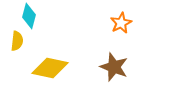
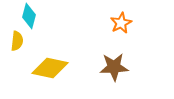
brown star: rotated 24 degrees counterclockwise
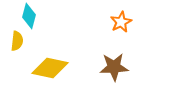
orange star: moved 1 px up
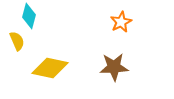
yellow semicircle: rotated 30 degrees counterclockwise
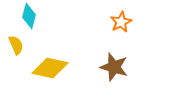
yellow semicircle: moved 1 px left, 4 px down
brown star: rotated 20 degrees clockwise
